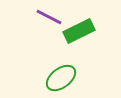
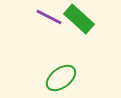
green rectangle: moved 12 px up; rotated 68 degrees clockwise
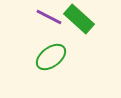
green ellipse: moved 10 px left, 21 px up
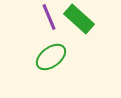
purple line: rotated 40 degrees clockwise
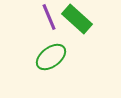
green rectangle: moved 2 px left
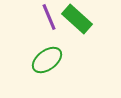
green ellipse: moved 4 px left, 3 px down
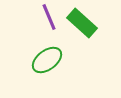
green rectangle: moved 5 px right, 4 px down
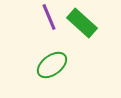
green ellipse: moved 5 px right, 5 px down
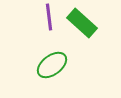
purple line: rotated 16 degrees clockwise
